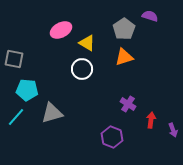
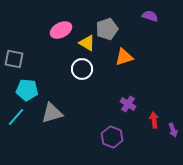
gray pentagon: moved 17 px left; rotated 15 degrees clockwise
red arrow: moved 3 px right; rotated 14 degrees counterclockwise
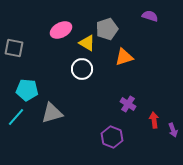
gray square: moved 11 px up
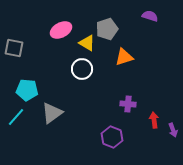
purple cross: rotated 28 degrees counterclockwise
gray triangle: rotated 20 degrees counterclockwise
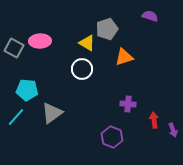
pink ellipse: moved 21 px left, 11 px down; rotated 25 degrees clockwise
gray square: rotated 18 degrees clockwise
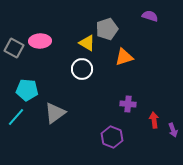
gray triangle: moved 3 px right
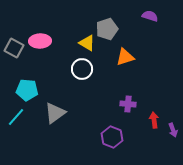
orange triangle: moved 1 px right
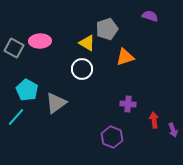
cyan pentagon: rotated 25 degrees clockwise
gray triangle: moved 1 px right, 10 px up
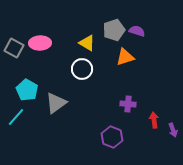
purple semicircle: moved 13 px left, 15 px down
gray pentagon: moved 7 px right, 1 px down
pink ellipse: moved 2 px down
